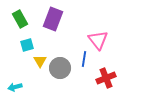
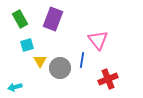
blue line: moved 2 px left, 1 px down
red cross: moved 2 px right, 1 px down
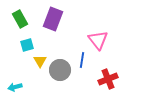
gray circle: moved 2 px down
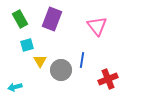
purple rectangle: moved 1 px left
pink triangle: moved 1 px left, 14 px up
gray circle: moved 1 px right
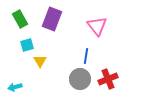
blue line: moved 4 px right, 4 px up
gray circle: moved 19 px right, 9 px down
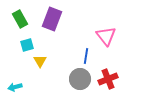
pink triangle: moved 9 px right, 10 px down
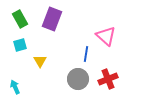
pink triangle: rotated 10 degrees counterclockwise
cyan square: moved 7 px left
blue line: moved 2 px up
gray circle: moved 2 px left
cyan arrow: rotated 80 degrees clockwise
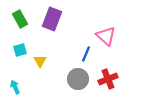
cyan square: moved 5 px down
blue line: rotated 14 degrees clockwise
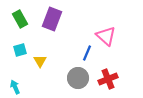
blue line: moved 1 px right, 1 px up
gray circle: moved 1 px up
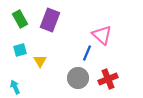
purple rectangle: moved 2 px left, 1 px down
pink triangle: moved 4 px left, 1 px up
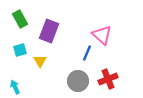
purple rectangle: moved 1 px left, 11 px down
gray circle: moved 3 px down
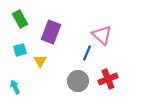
purple rectangle: moved 2 px right, 1 px down
